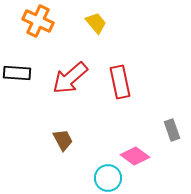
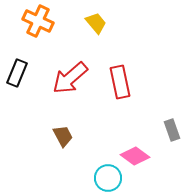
black rectangle: rotated 72 degrees counterclockwise
brown trapezoid: moved 4 px up
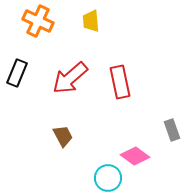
yellow trapezoid: moved 5 px left, 2 px up; rotated 145 degrees counterclockwise
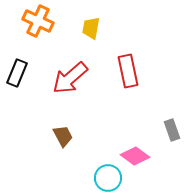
yellow trapezoid: moved 7 px down; rotated 15 degrees clockwise
red rectangle: moved 8 px right, 11 px up
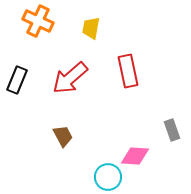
black rectangle: moved 7 px down
pink diamond: rotated 32 degrees counterclockwise
cyan circle: moved 1 px up
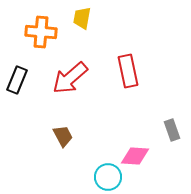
orange cross: moved 3 px right, 11 px down; rotated 20 degrees counterclockwise
yellow trapezoid: moved 9 px left, 10 px up
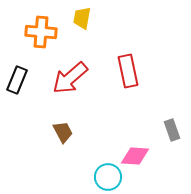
brown trapezoid: moved 4 px up
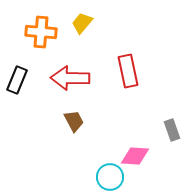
yellow trapezoid: moved 5 px down; rotated 30 degrees clockwise
red arrow: rotated 42 degrees clockwise
brown trapezoid: moved 11 px right, 11 px up
cyan circle: moved 2 px right
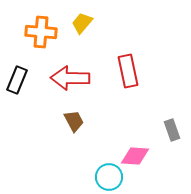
cyan circle: moved 1 px left
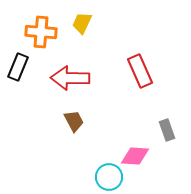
yellow trapezoid: rotated 15 degrees counterclockwise
red rectangle: moved 12 px right; rotated 12 degrees counterclockwise
black rectangle: moved 1 px right, 13 px up
gray rectangle: moved 5 px left
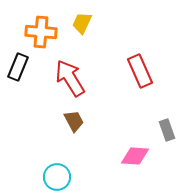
red arrow: rotated 57 degrees clockwise
cyan circle: moved 52 px left
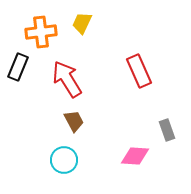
orange cross: rotated 12 degrees counterclockwise
red rectangle: moved 1 px left
red arrow: moved 3 px left, 1 px down
cyan circle: moved 7 px right, 17 px up
